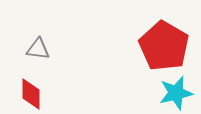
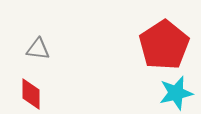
red pentagon: moved 1 px up; rotated 9 degrees clockwise
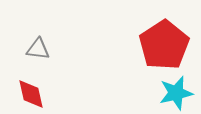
red diamond: rotated 12 degrees counterclockwise
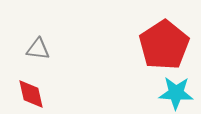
cyan star: rotated 16 degrees clockwise
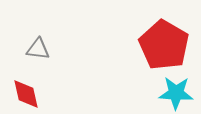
red pentagon: rotated 9 degrees counterclockwise
red diamond: moved 5 px left
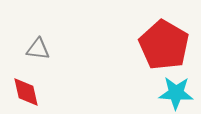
red diamond: moved 2 px up
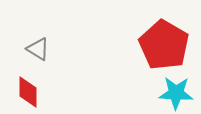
gray triangle: rotated 25 degrees clockwise
red diamond: moved 2 px right; rotated 12 degrees clockwise
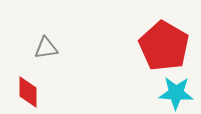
red pentagon: moved 1 px down
gray triangle: moved 8 px right, 1 px up; rotated 40 degrees counterclockwise
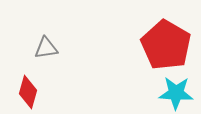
red pentagon: moved 2 px right, 1 px up
red diamond: rotated 16 degrees clockwise
